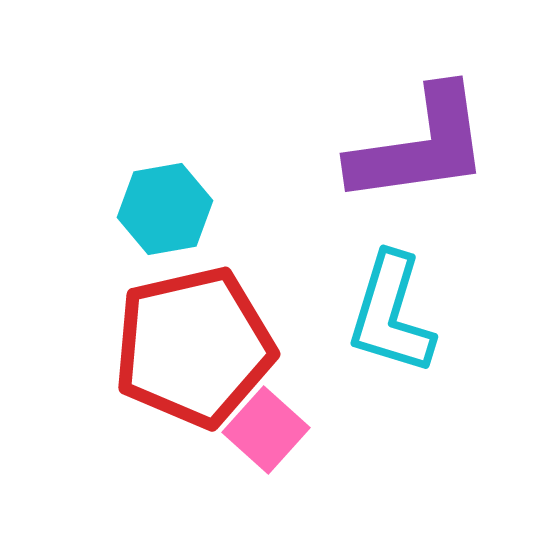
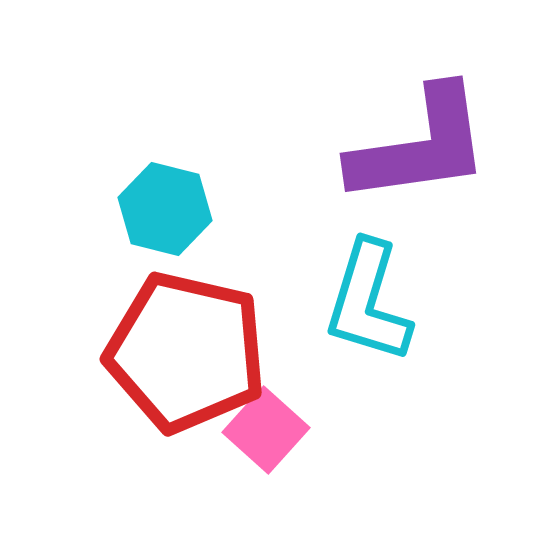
cyan hexagon: rotated 24 degrees clockwise
cyan L-shape: moved 23 px left, 12 px up
red pentagon: moved 8 px left, 5 px down; rotated 26 degrees clockwise
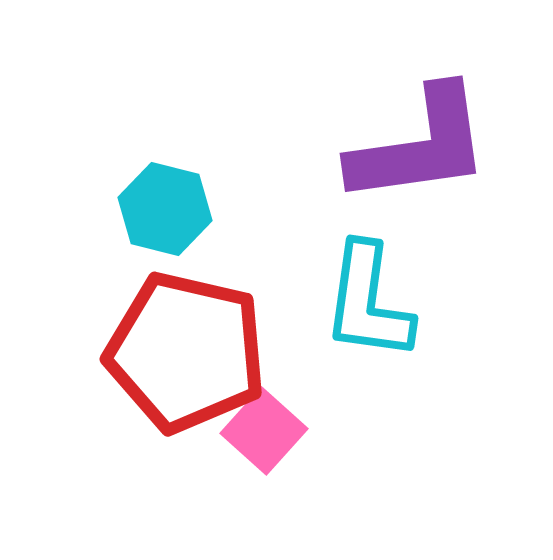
cyan L-shape: rotated 9 degrees counterclockwise
pink square: moved 2 px left, 1 px down
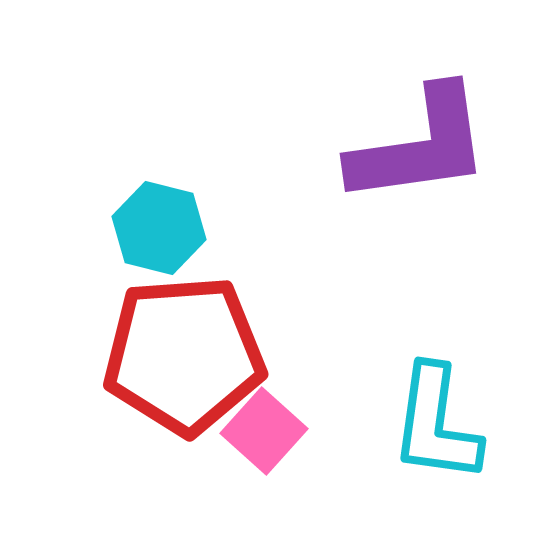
cyan hexagon: moved 6 px left, 19 px down
cyan L-shape: moved 68 px right, 122 px down
red pentagon: moved 2 px left, 3 px down; rotated 17 degrees counterclockwise
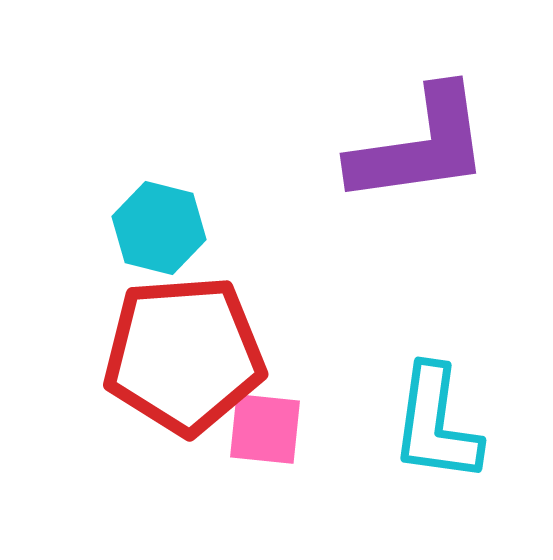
pink square: moved 1 px right, 2 px up; rotated 36 degrees counterclockwise
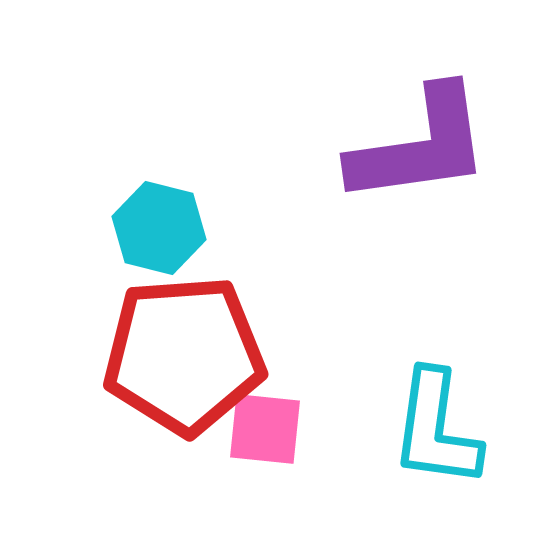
cyan L-shape: moved 5 px down
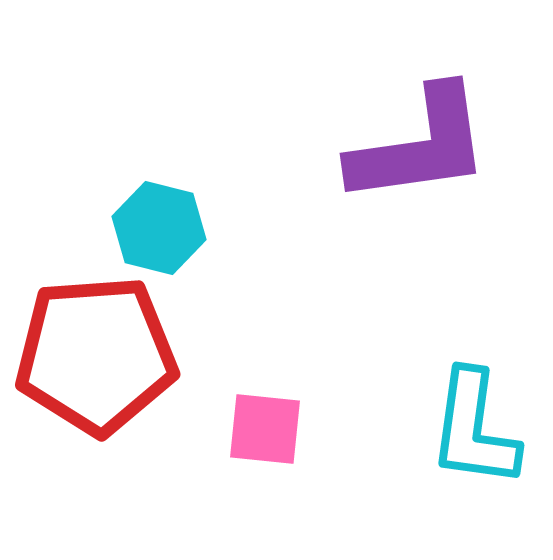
red pentagon: moved 88 px left
cyan L-shape: moved 38 px right
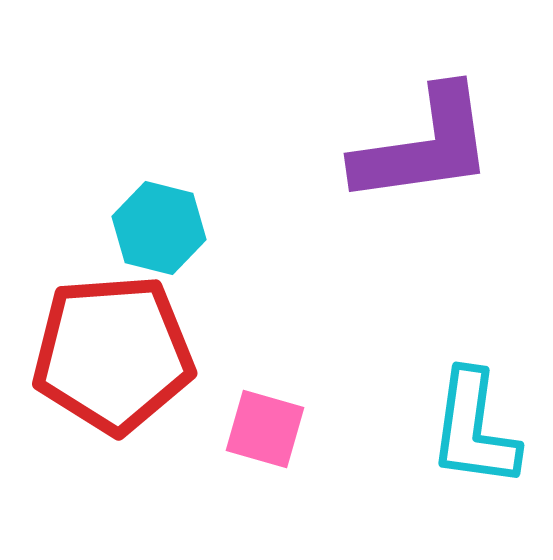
purple L-shape: moved 4 px right
red pentagon: moved 17 px right, 1 px up
pink square: rotated 10 degrees clockwise
